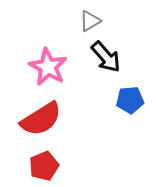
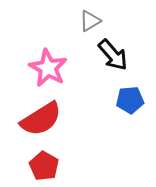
black arrow: moved 7 px right, 2 px up
pink star: moved 1 px down
red pentagon: rotated 20 degrees counterclockwise
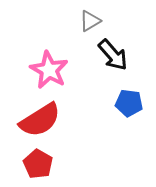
pink star: moved 1 px right, 2 px down
blue pentagon: moved 1 px left, 3 px down; rotated 12 degrees clockwise
red semicircle: moved 1 px left, 1 px down
red pentagon: moved 6 px left, 2 px up
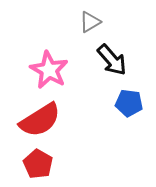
gray triangle: moved 1 px down
black arrow: moved 1 px left, 5 px down
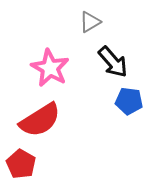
black arrow: moved 1 px right, 2 px down
pink star: moved 1 px right, 2 px up
blue pentagon: moved 2 px up
red pentagon: moved 17 px left
